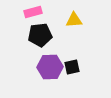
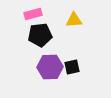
pink rectangle: moved 2 px down
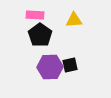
pink rectangle: moved 2 px right, 1 px down; rotated 18 degrees clockwise
black pentagon: rotated 30 degrees counterclockwise
black square: moved 2 px left, 2 px up
